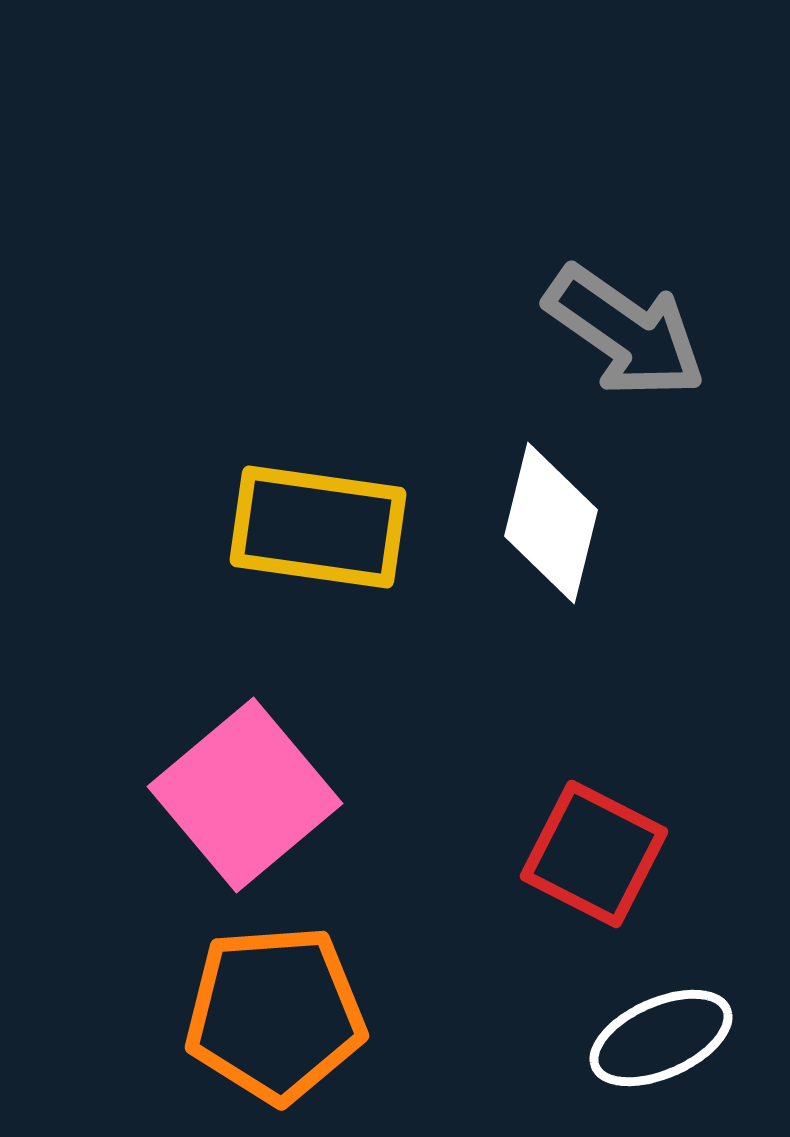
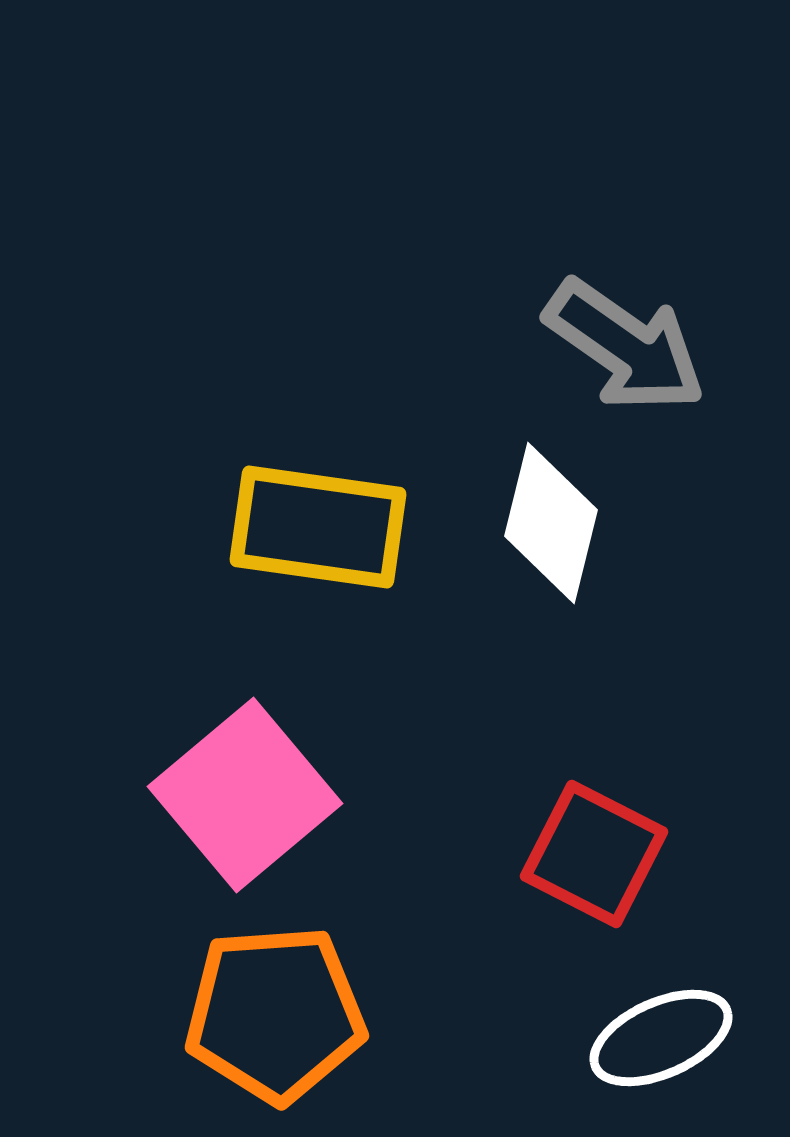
gray arrow: moved 14 px down
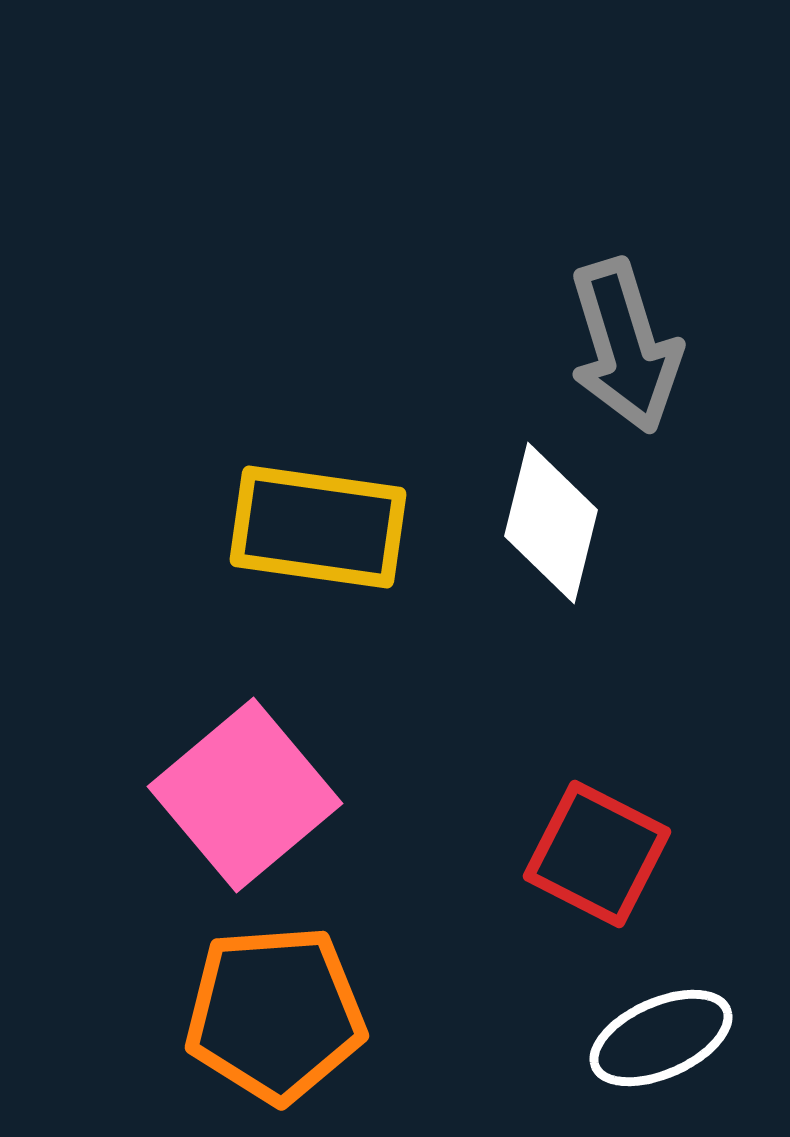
gray arrow: rotated 38 degrees clockwise
red square: moved 3 px right
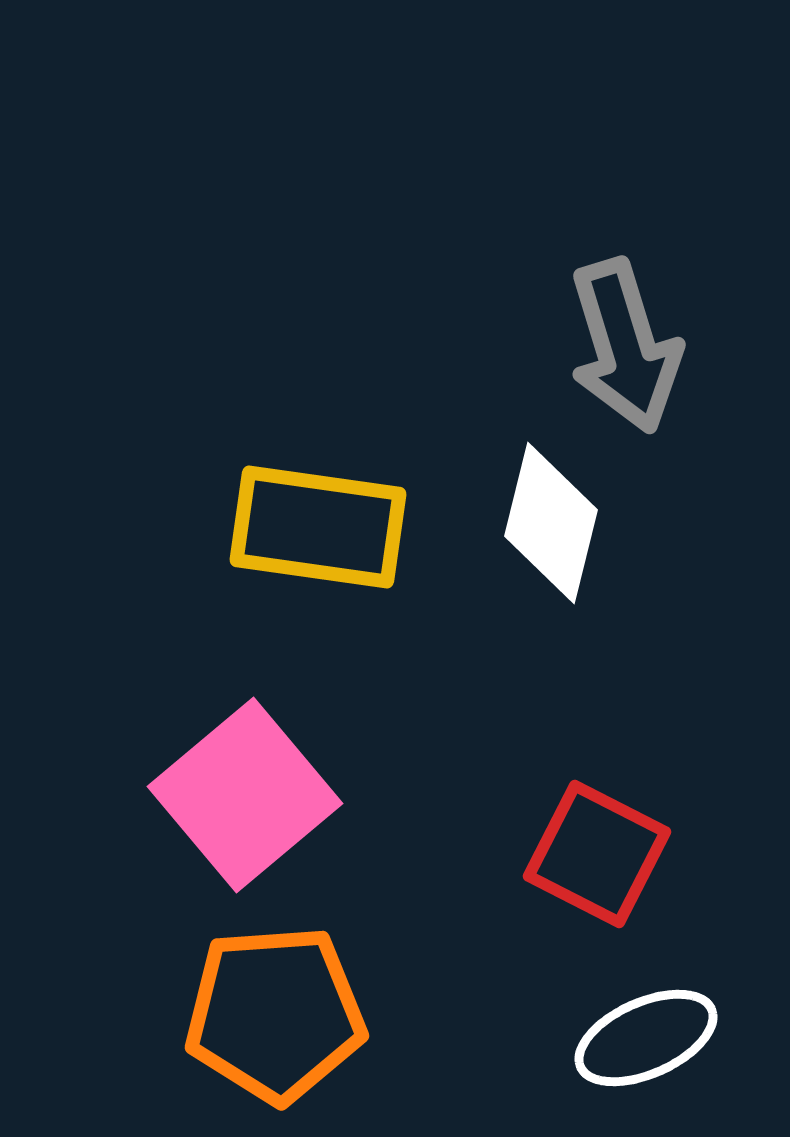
white ellipse: moved 15 px left
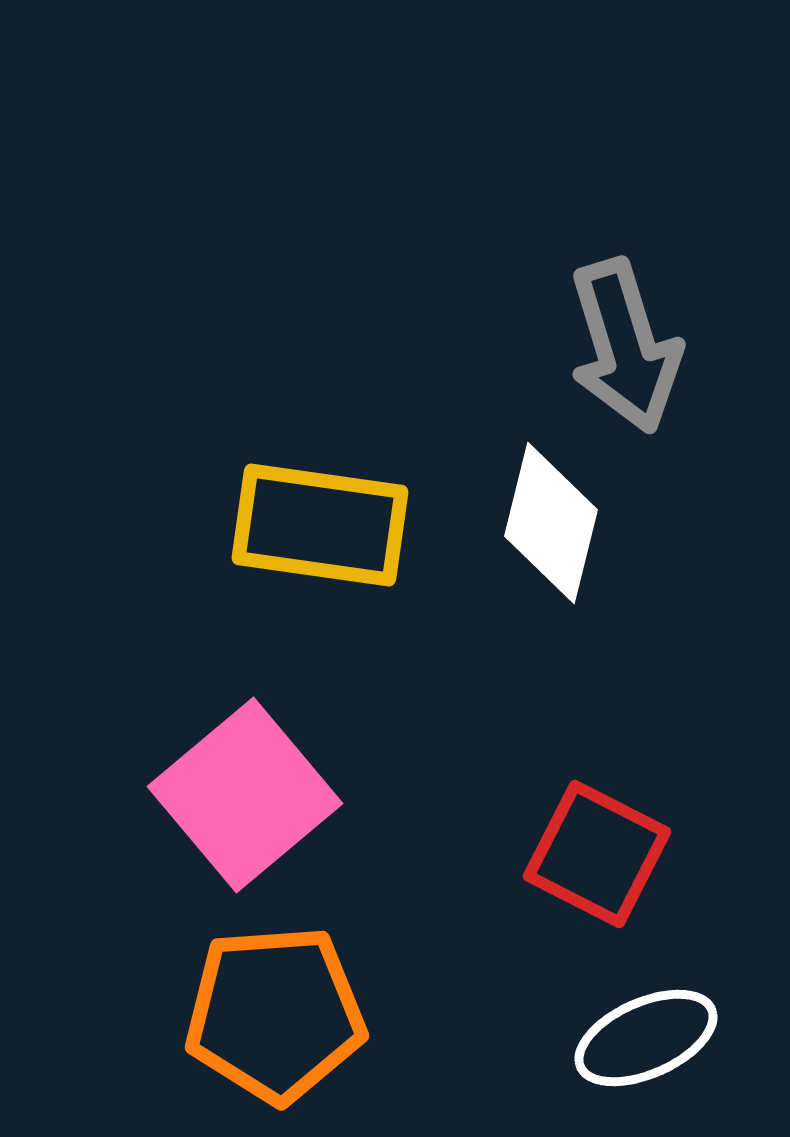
yellow rectangle: moved 2 px right, 2 px up
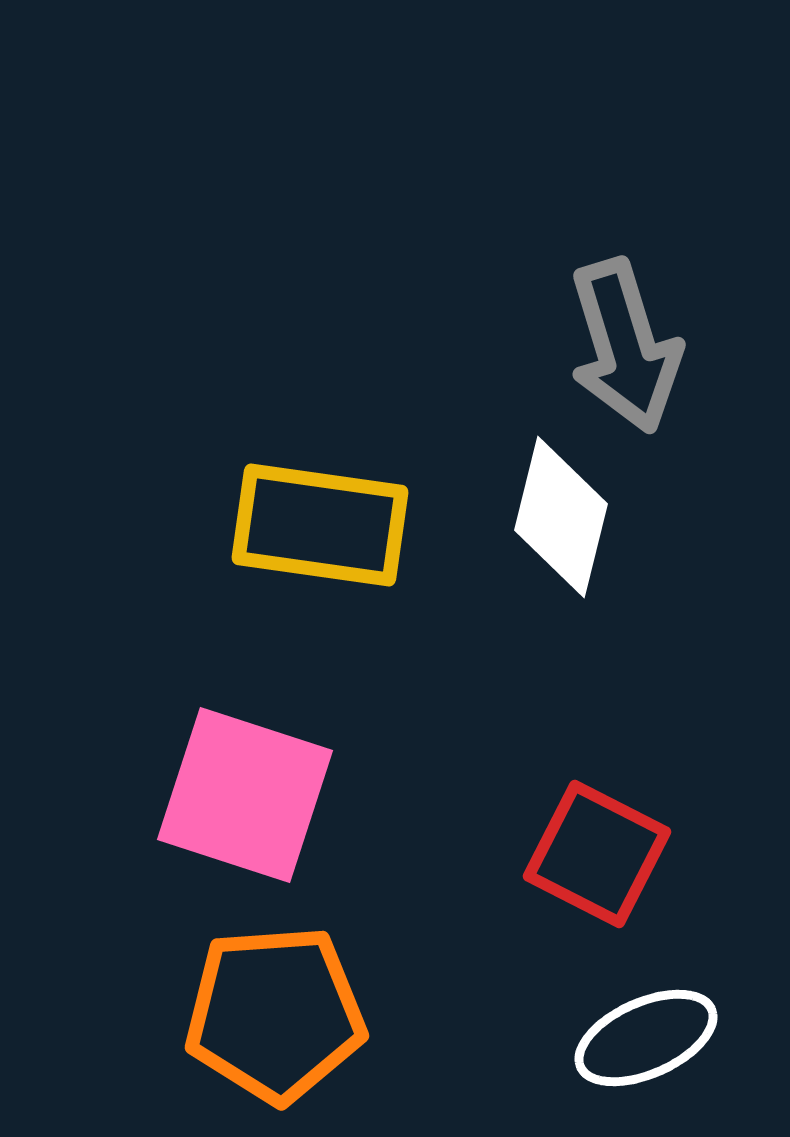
white diamond: moved 10 px right, 6 px up
pink square: rotated 32 degrees counterclockwise
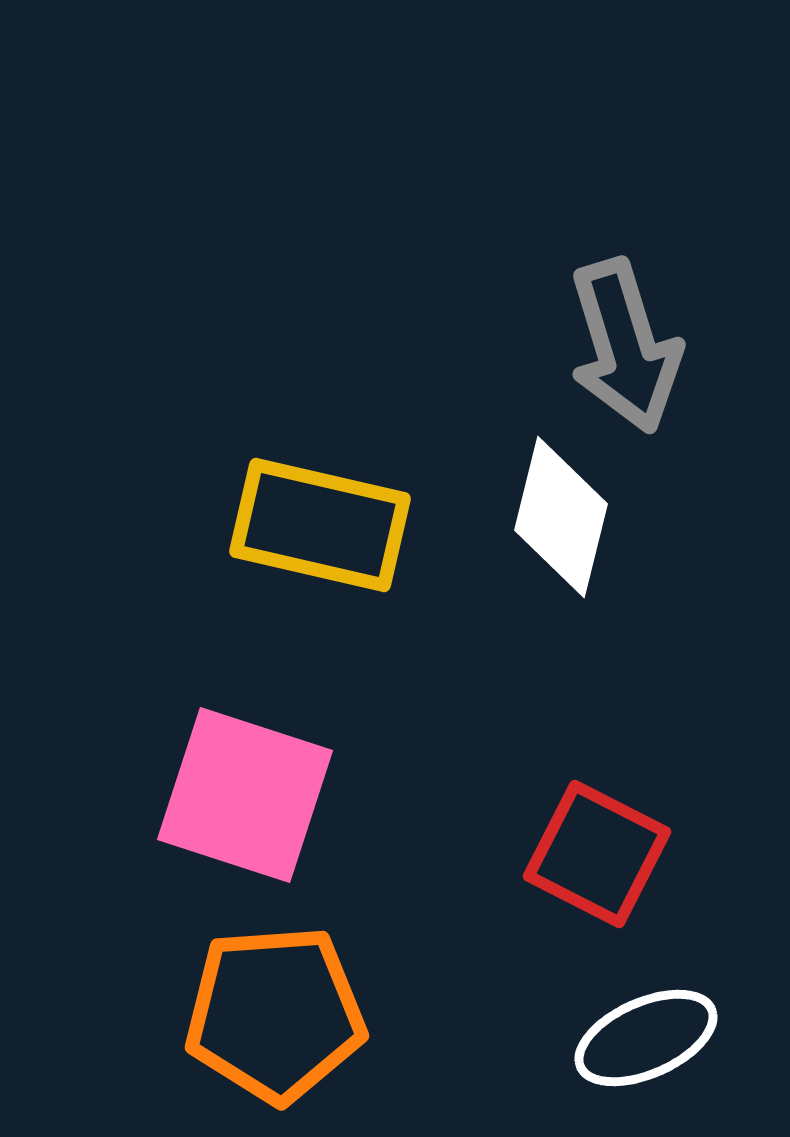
yellow rectangle: rotated 5 degrees clockwise
